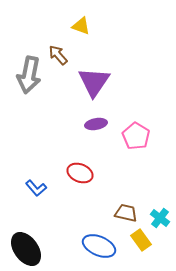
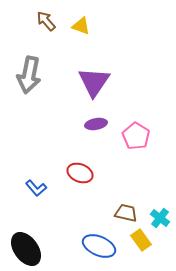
brown arrow: moved 12 px left, 34 px up
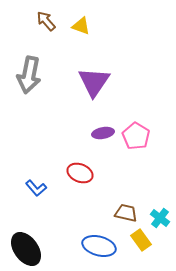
purple ellipse: moved 7 px right, 9 px down
blue ellipse: rotated 8 degrees counterclockwise
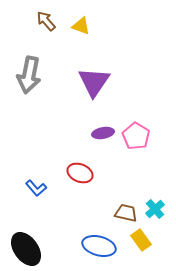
cyan cross: moved 5 px left, 9 px up; rotated 12 degrees clockwise
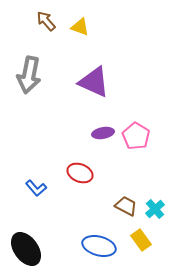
yellow triangle: moved 1 px left, 1 px down
purple triangle: rotated 40 degrees counterclockwise
brown trapezoid: moved 7 px up; rotated 15 degrees clockwise
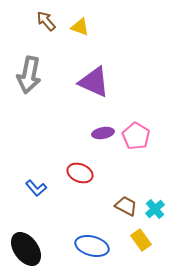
blue ellipse: moved 7 px left
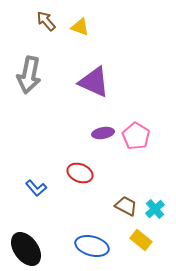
yellow rectangle: rotated 15 degrees counterclockwise
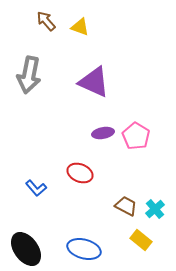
blue ellipse: moved 8 px left, 3 px down
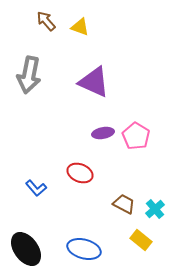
brown trapezoid: moved 2 px left, 2 px up
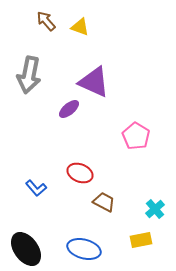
purple ellipse: moved 34 px left, 24 px up; rotated 30 degrees counterclockwise
brown trapezoid: moved 20 px left, 2 px up
yellow rectangle: rotated 50 degrees counterclockwise
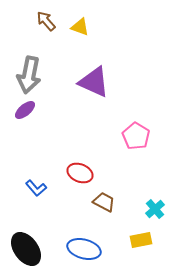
purple ellipse: moved 44 px left, 1 px down
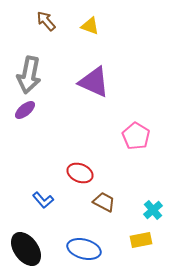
yellow triangle: moved 10 px right, 1 px up
blue L-shape: moved 7 px right, 12 px down
cyan cross: moved 2 px left, 1 px down
